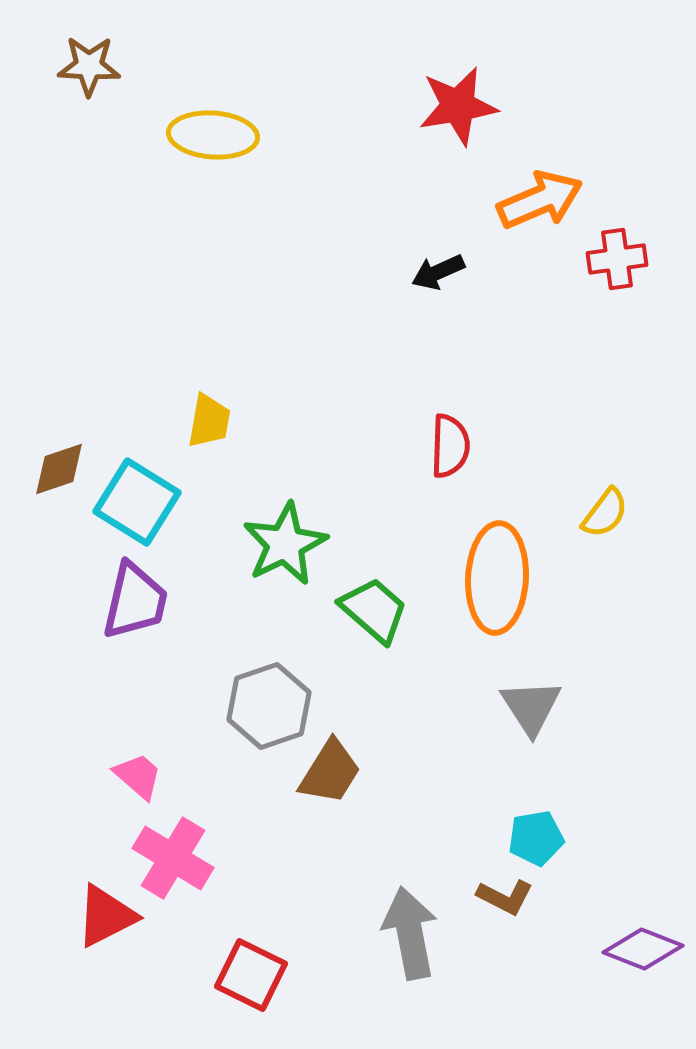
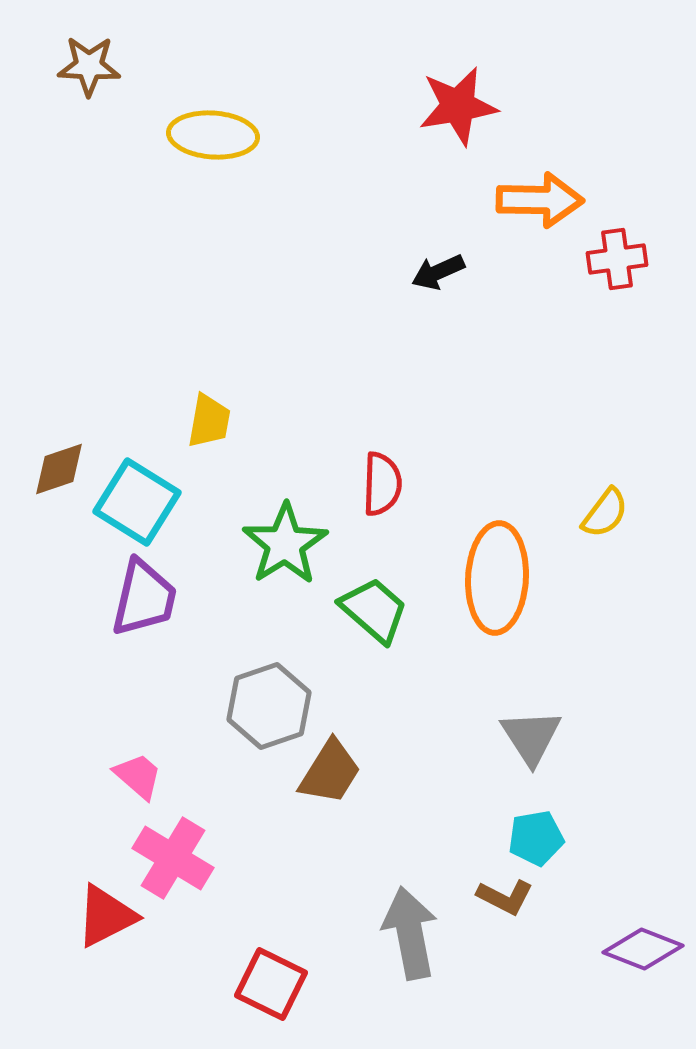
orange arrow: rotated 24 degrees clockwise
red semicircle: moved 68 px left, 38 px down
green star: rotated 6 degrees counterclockwise
purple trapezoid: moved 9 px right, 3 px up
gray triangle: moved 30 px down
red square: moved 20 px right, 9 px down
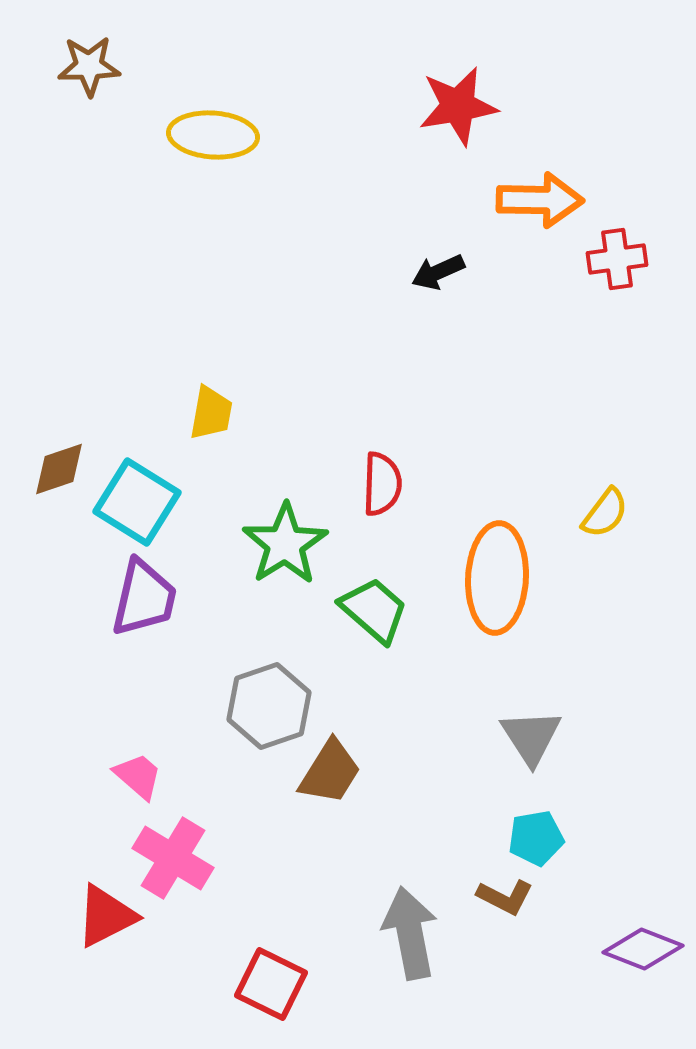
brown star: rotated 4 degrees counterclockwise
yellow trapezoid: moved 2 px right, 8 px up
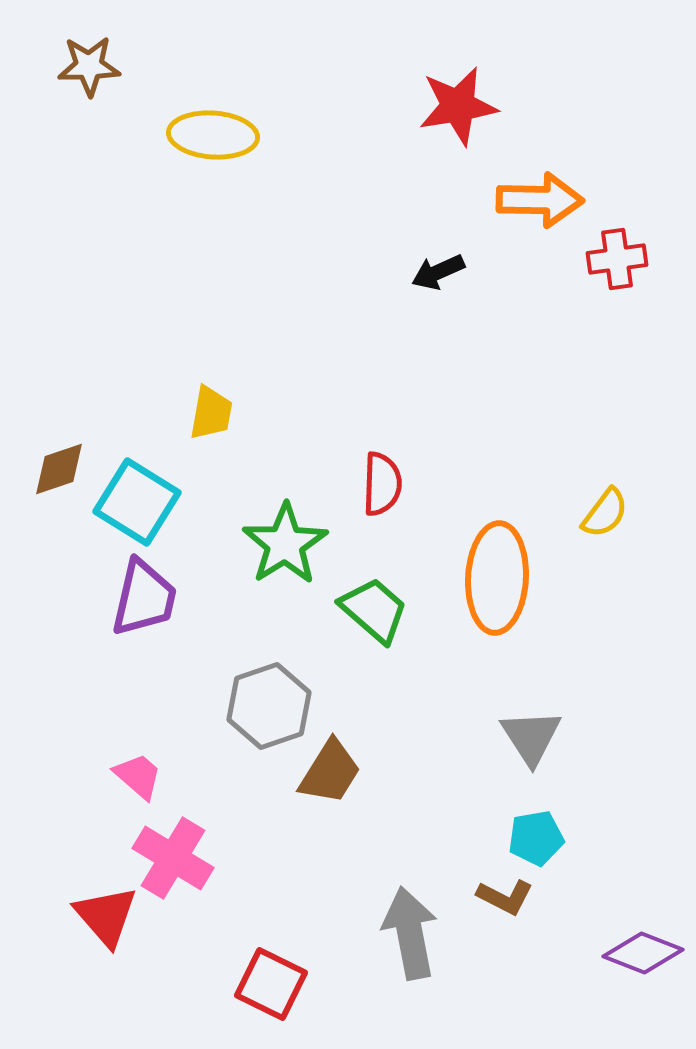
red triangle: rotated 44 degrees counterclockwise
purple diamond: moved 4 px down
